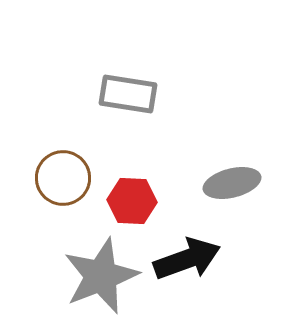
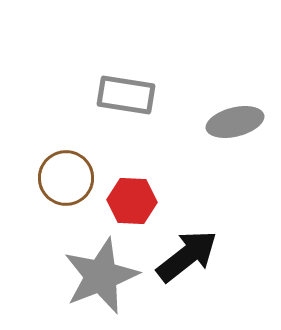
gray rectangle: moved 2 px left, 1 px down
brown circle: moved 3 px right
gray ellipse: moved 3 px right, 61 px up
black arrow: moved 3 px up; rotated 18 degrees counterclockwise
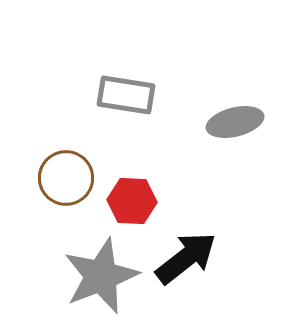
black arrow: moved 1 px left, 2 px down
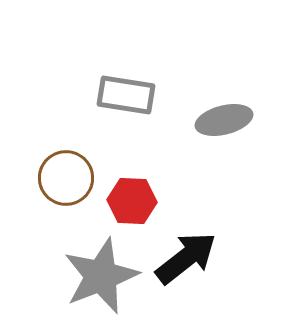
gray ellipse: moved 11 px left, 2 px up
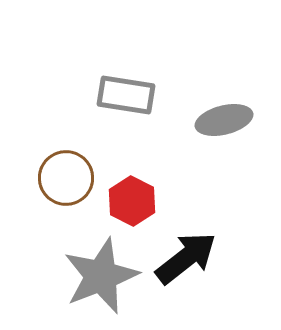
red hexagon: rotated 24 degrees clockwise
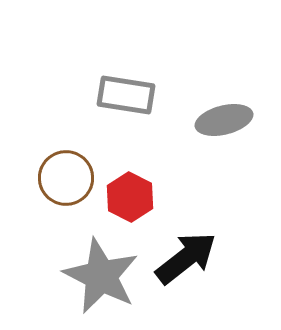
red hexagon: moved 2 px left, 4 px up
gray star: rotated 24 degrees counterclockwise
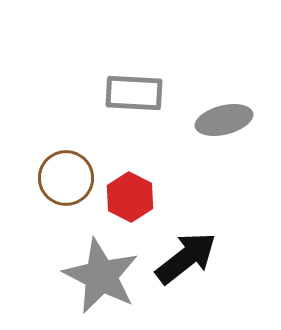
gray rectangle: moved 8 px right, 2 px up; rotated 6 degrees counterclockwise
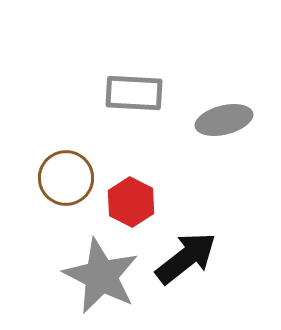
red hexagon: moved 1 px right, 5 px down
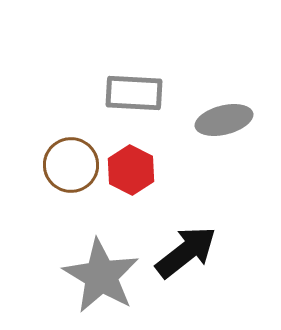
brown circle: moved 5 px right, 13 px up
red hexagon: moved 32 px up
black arrow: moved 6 px up
gray star: rotated 4 degrees clockwise
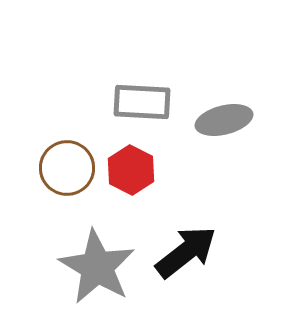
gray rectangle: moved 8 px right, 9 px down
brown circle: moved 4 px left, 3 px down
gray star: moved 4 px left, 9 px up
